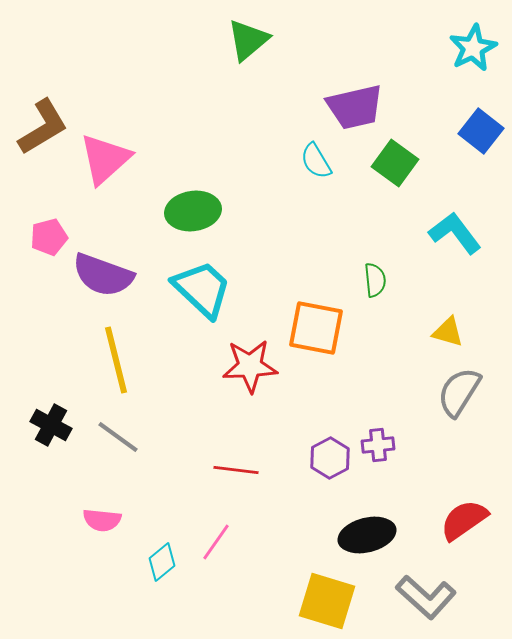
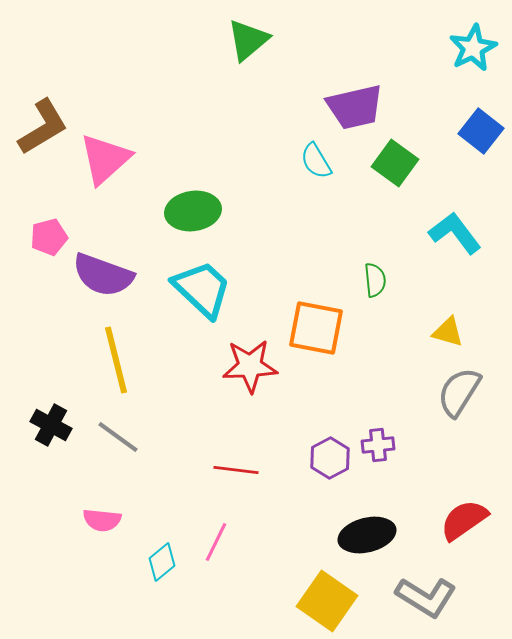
pink line: rotated 9 degrees counterclockwise
gray L-shape: rotated 10 degrees counterclockwise
yellow square: rotated 18 degrees clockwise
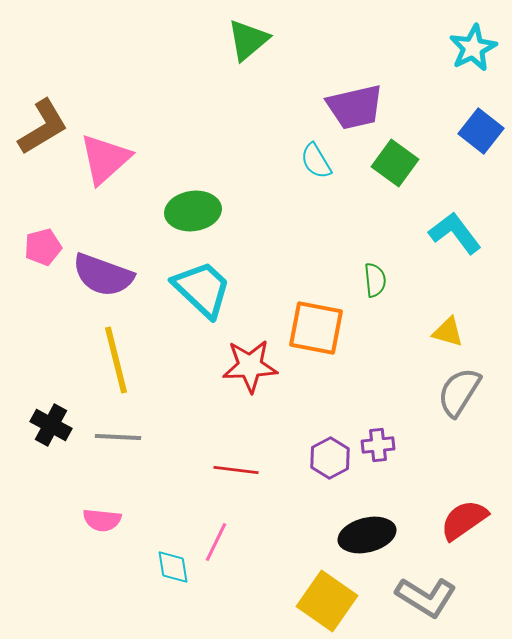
pink pentagon: moved 6 px left, 10 px down
gray line: rotated 33 degrees counterclockwise
cyan diamond: moved 11 px right, 5 px down; rotated 60 degrees counterclockwise
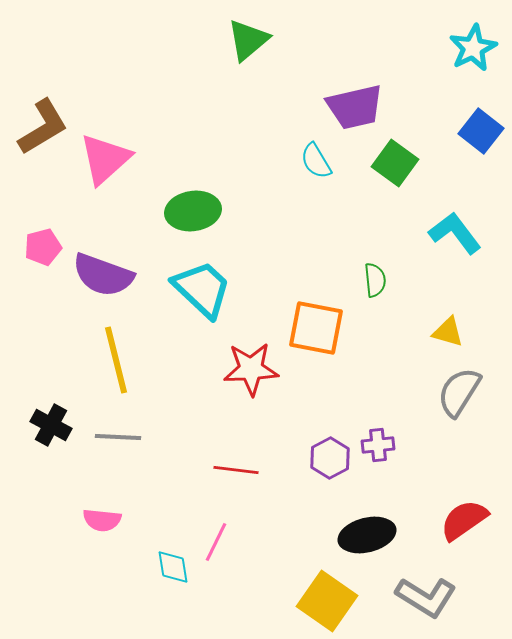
red star: moved 1 px right, 3 px down
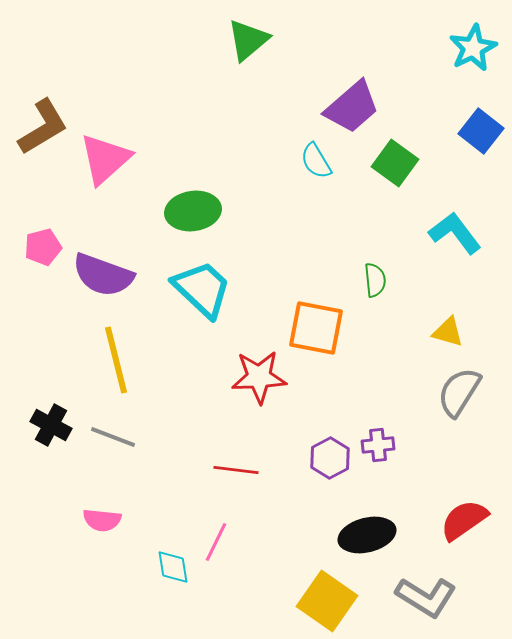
purple trapezoid: moved 3 px left; rotated 28 degrees counterclockwise
red star: moved 8 px right, 8 px down
gray line: moved 5 px left; rotated 18 degrees clockwise
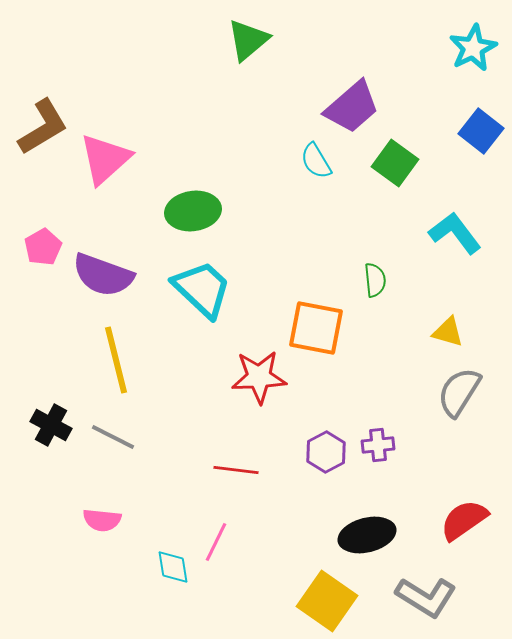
pink pentagon: rotated 15 degrees counterclockwise
gray line: rotated 6 degrees clockwise
purple hexagon: moved 4 px left, 6 px up
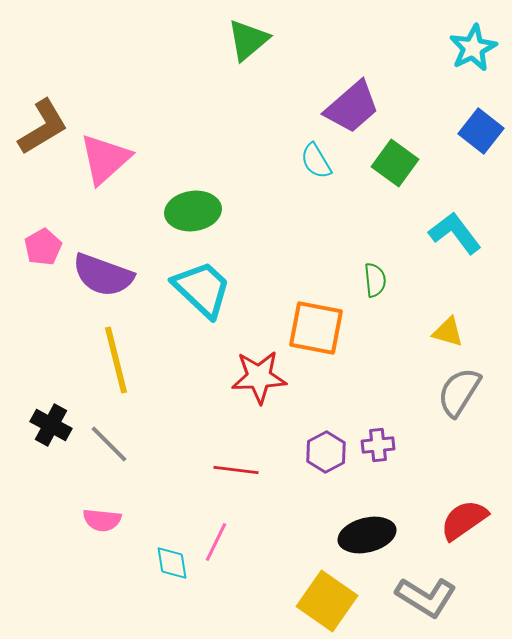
gray line: moved 4 px left, 7 px down; rotated 18 degrees clockwise
cyan diamond: moved 1 px left, 4 px up
